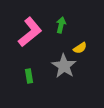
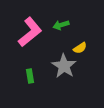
green arrow: rotated 119 degrees counterclockwise
green rectangle: moved 1 px right
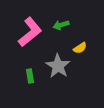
gray star: moved 6 px left
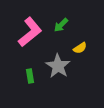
green arrow: rotated 28 degrees counterclockwise
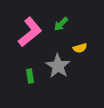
green arrow: moved 1 px up
yellow semicircle: rotated 16 degrees clockwise
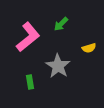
pink L-shape: moved 2 px left, 5 px down
yellow semicircle: moved 9 px right
green rectangle: moved 6 px down
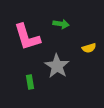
green arrow: rotated 126 degrees counterclockwise
pink L-shape: moved 1 px left; rotated 112 degrees clockwise
gray star: moved 1 px left
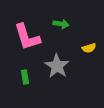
green rectangle: moved 5 px left, 5 px up
